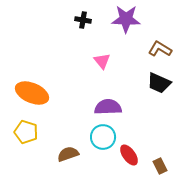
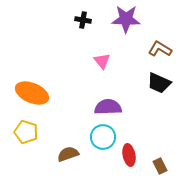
red ellipse: rotated 25 degrees clockwise
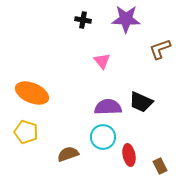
brown L-shape: rotated 50 degrees counterclockwise
black trapezoid: moved 18 px left, 19 px down
